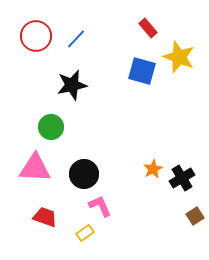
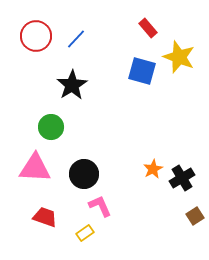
black star: rotated 20 degrees counterclockwise
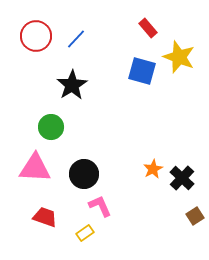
black cross: rotated 15 degrees counterclockwise
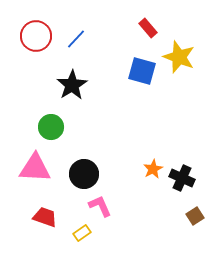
black cross: rotated 20 degrees counterclockwise
yellow rectangle: moved 3 px left
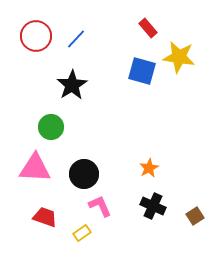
yellow star: rotated 12 degrees counterclockwise
orange star: moved 4 px left, 1 px up
black cross: moved 29 px left, 28 px down
